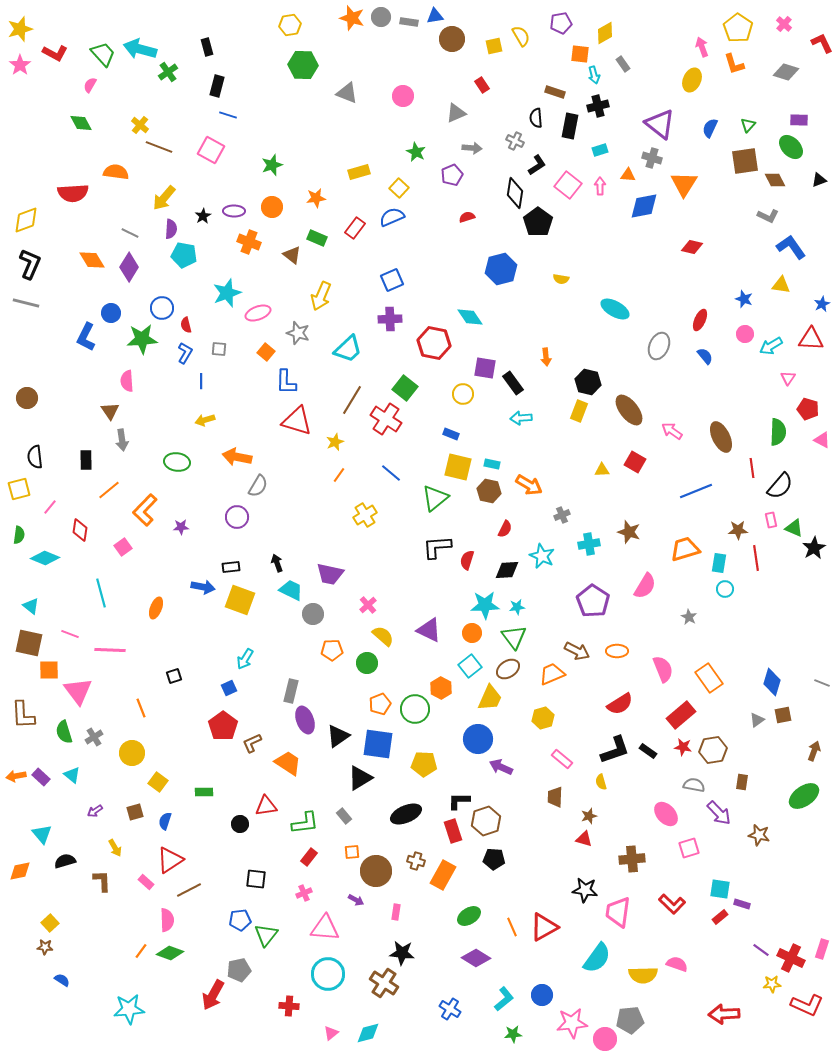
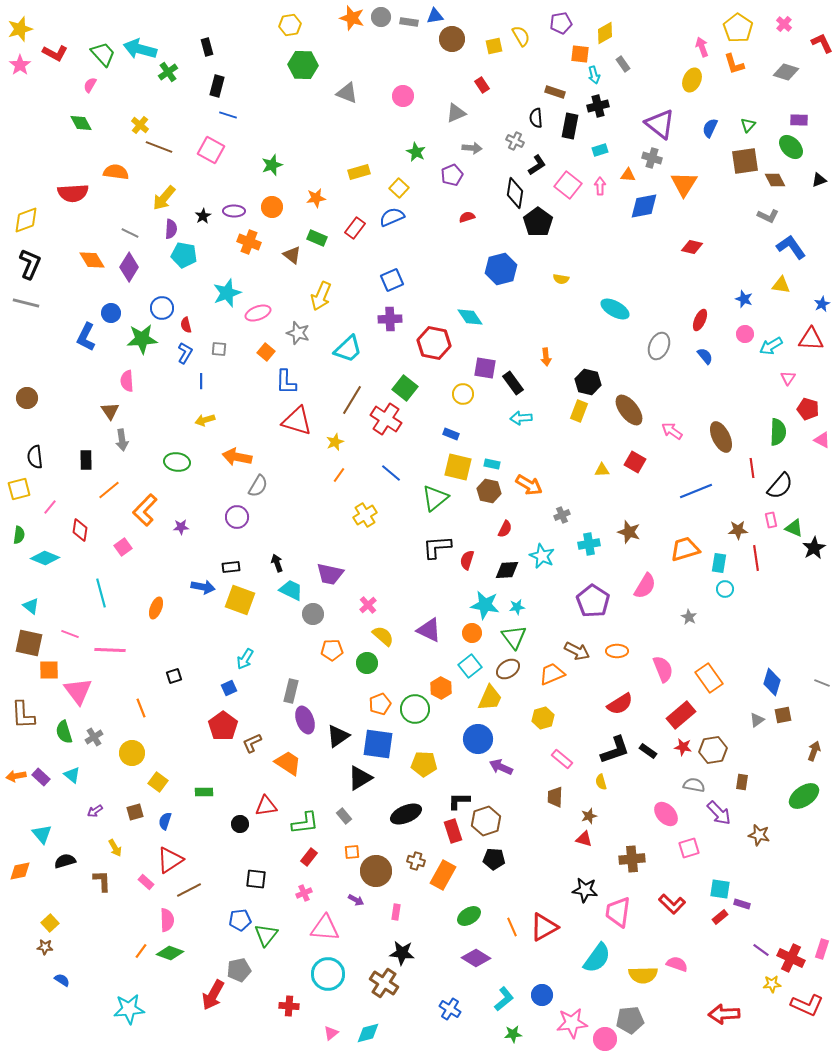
cyan star at (485, 605): rotated 12 degrees clockwise
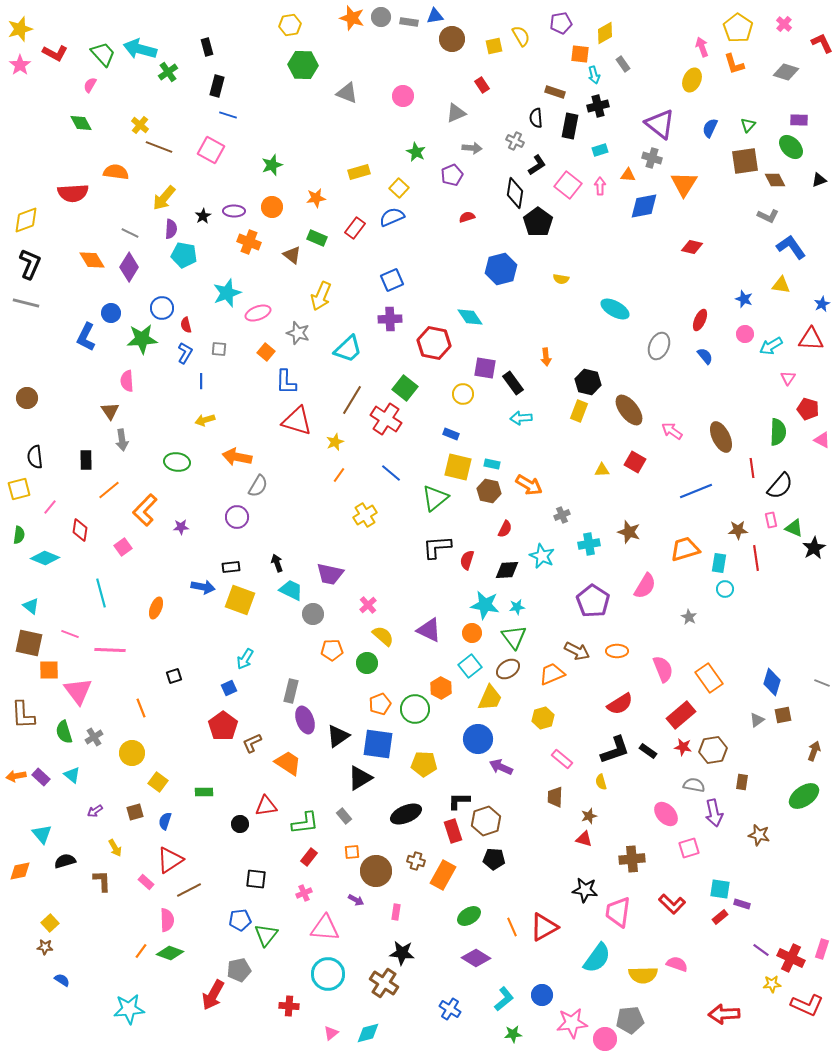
purple arrow at (719, 813): moved 5 px left; rotated 32 degrees clockwise
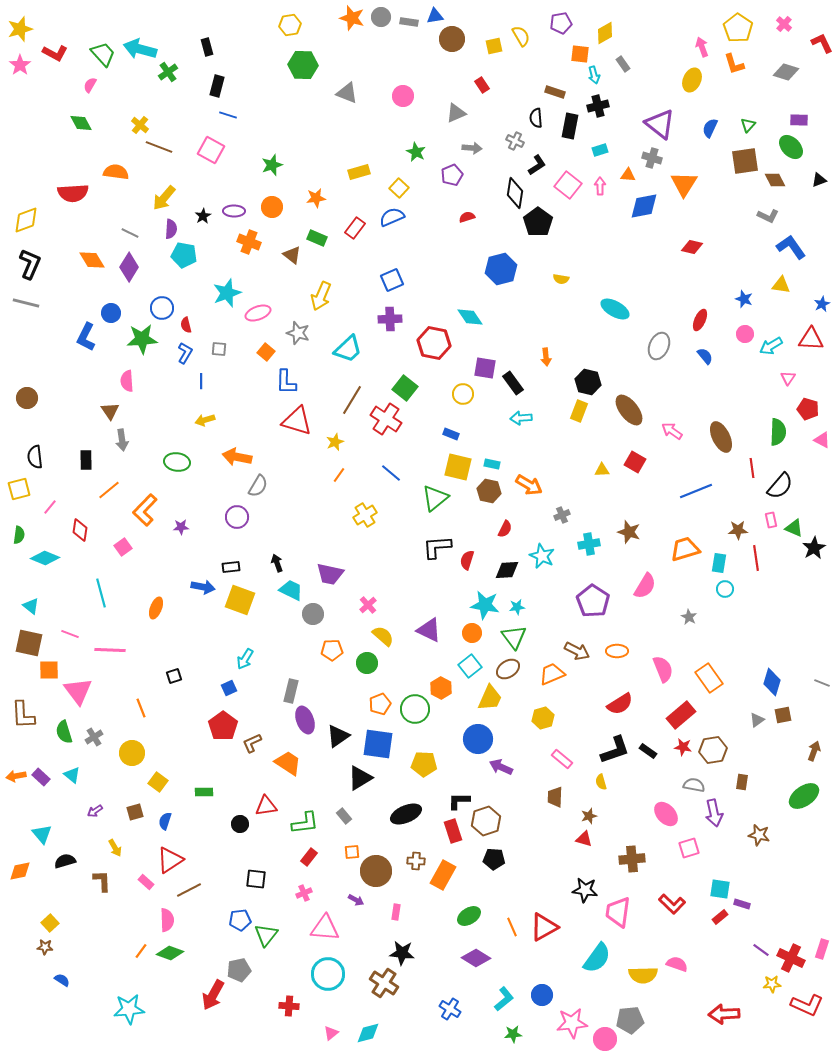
brown cross at (416, 861): rotated 12 degrees counterclockwise
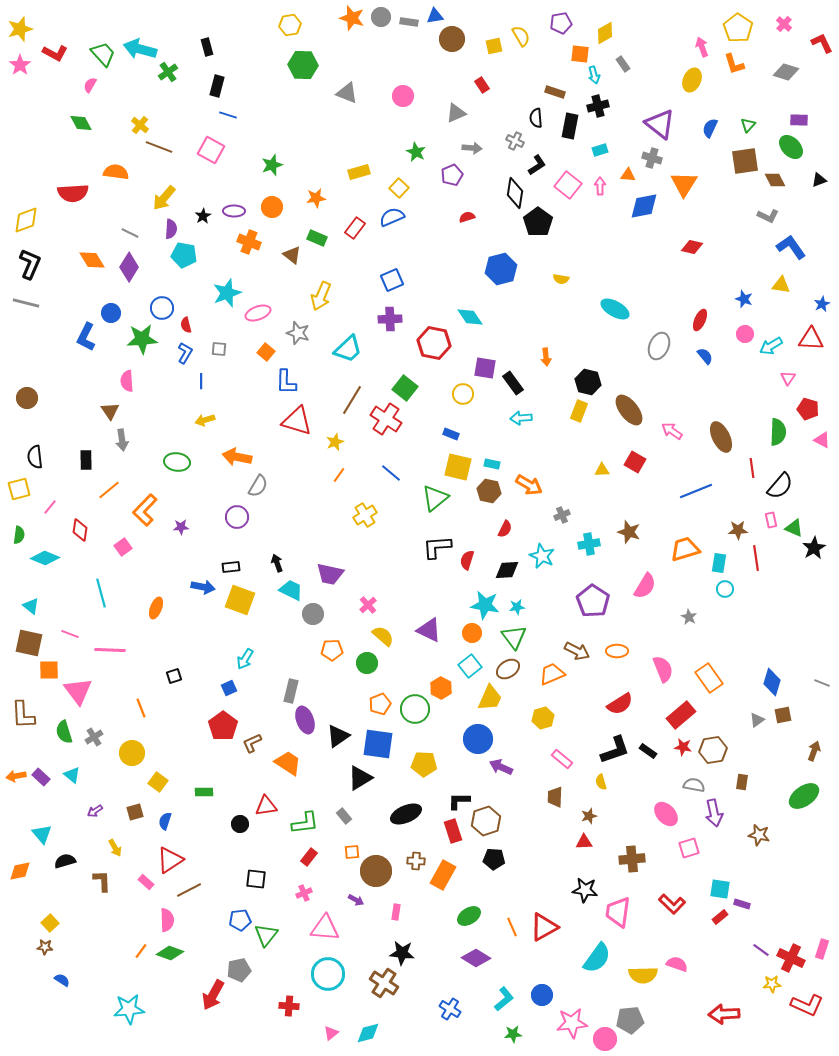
red triangle at (584, 839): moved 3 px down; rotated 18 degrees counterclockwise
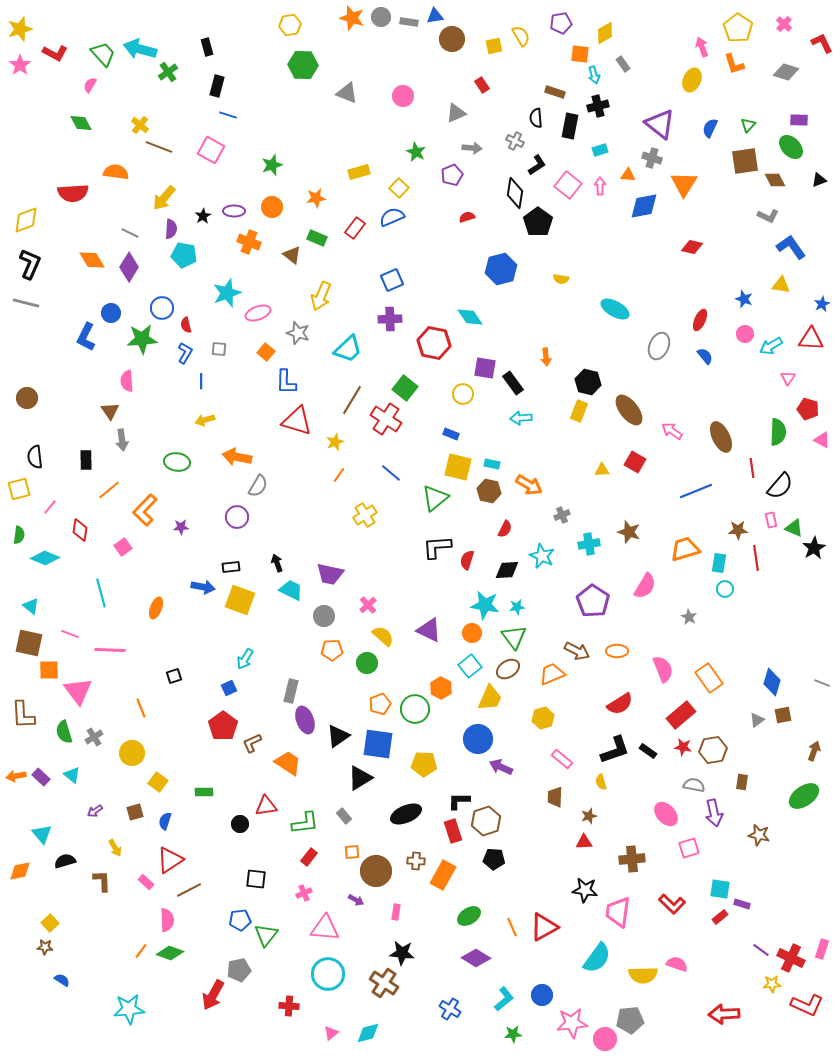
gray circle at (313, 614): moved 11 px right, 2 px down
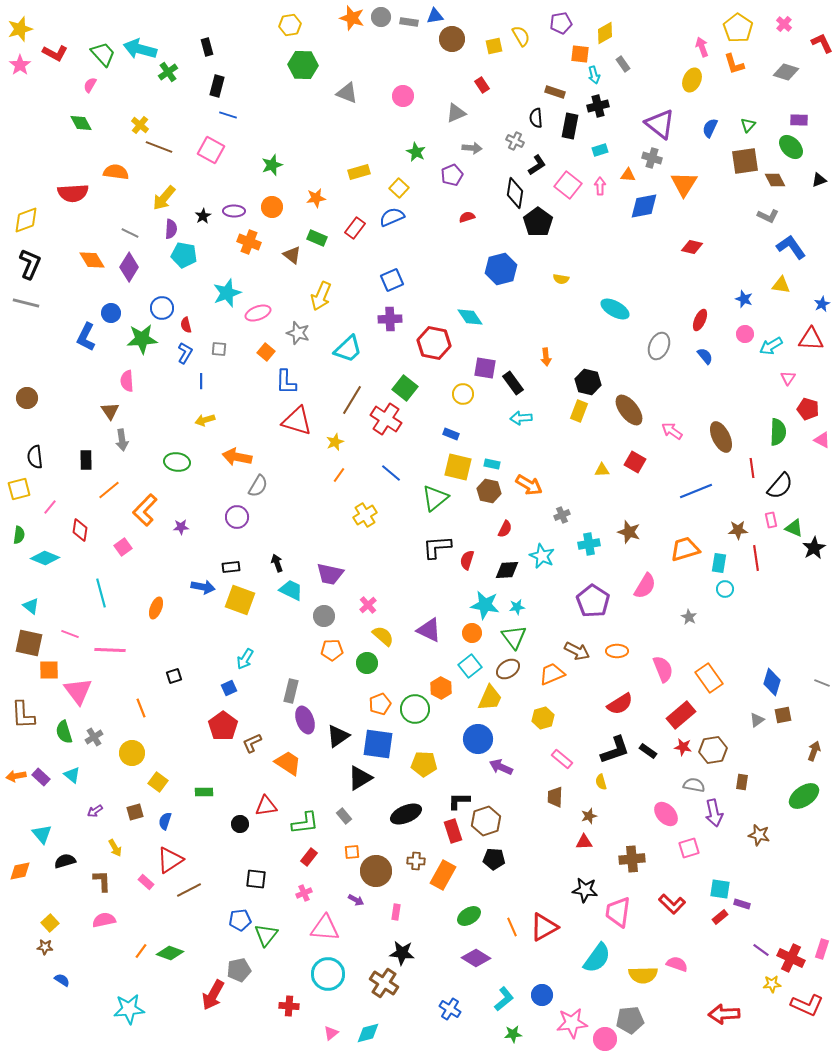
pink semicircle at (167, 920): moved 63 px left; rotated 100 degrees counterclockwise
